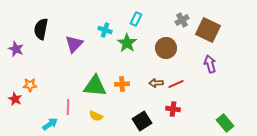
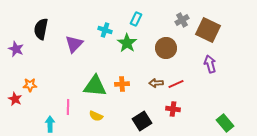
cyan arrow: rotated 56 degrees counterclockwise
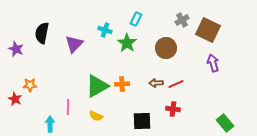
black semicircle: moved 1 px right, 4 px down
purple arrow: moved 3 px right, 1 px up
green triangle: moved 2 px right; rotated 35 degrees counterclockwise
black square: rotated 30 degrees clockwise
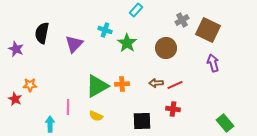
cyan rectangle: moved 9 px up; rotated 16 degrees clockwise
red line: moved 1 px left, 1 px down
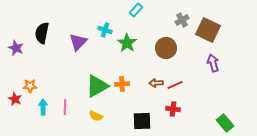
purple triangle: moved 4 px right, 2 px up
purple star: moved 1 px up
orange star: moved 1 px down
pink line: moved 3 px left
cyan arrow: moved 7 px left, 17 px up
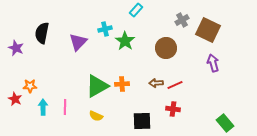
cyan cross: moved 1 px up; rotated 32 degrees counterclockwise
green star: moved 2 px left, 2 px up
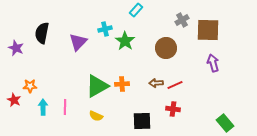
brown square: rotated 25 degrees counterclockwise
red star: moved 1 px left, 1 px down
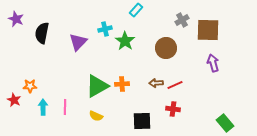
purple star: moved 29 px up
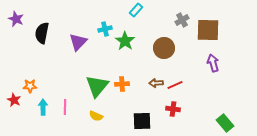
brown circle: moved 2 px left
green triangle: rotated 20 degrees counterclockwise
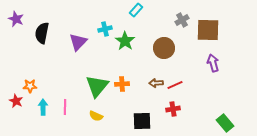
red star: moved 2 px right, 1 px down
red cross: rotated 16 degrees counterclockwise
